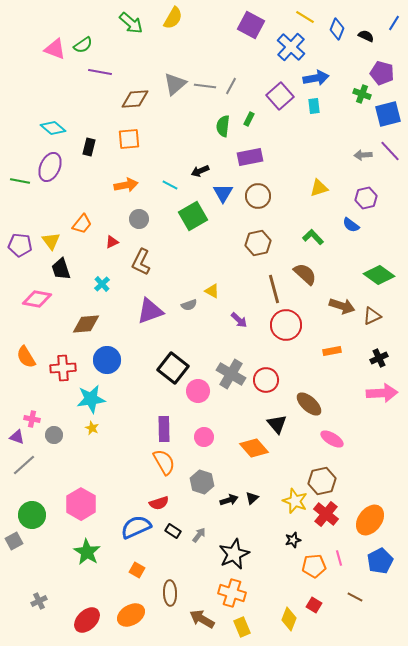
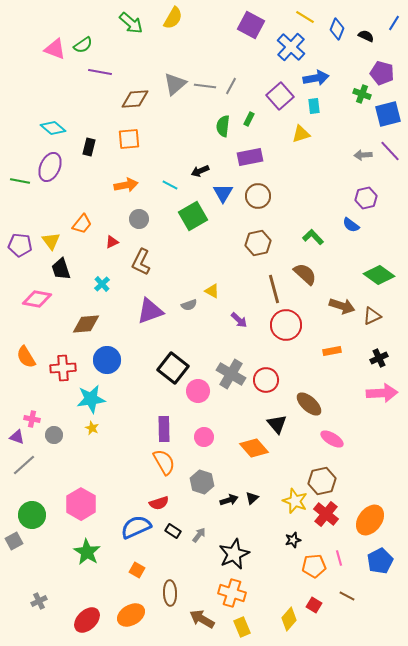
yellow triangle at (319, 188): moved 18 px left, 54 px up
brown line at (355, 597): moved 8 px left, 1 px up
yellow diamond at (289, 619): rotated 20 degrees clockwise
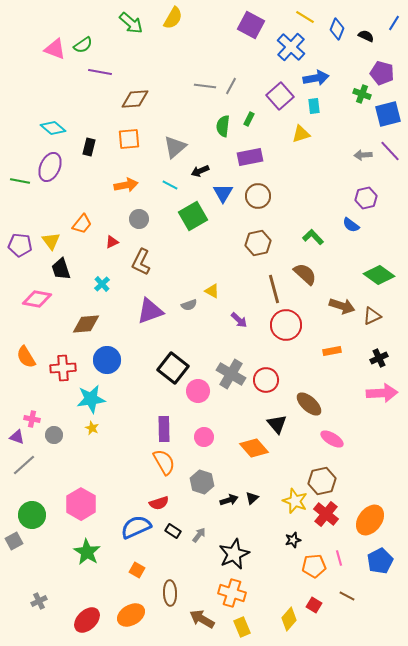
gray triangle at (175, 84): moved 63 px down
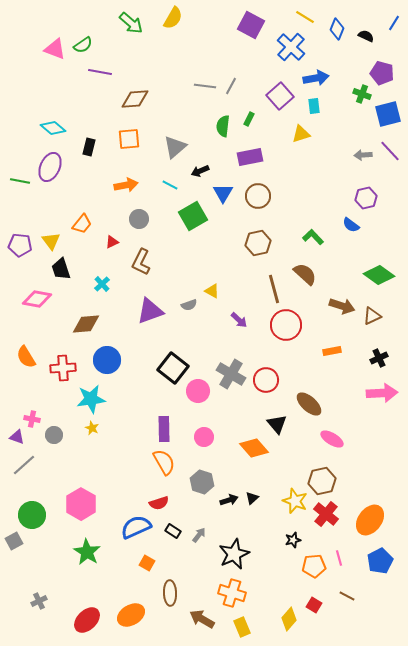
orange square at (137, 570): moved 10 px right, 7 px up
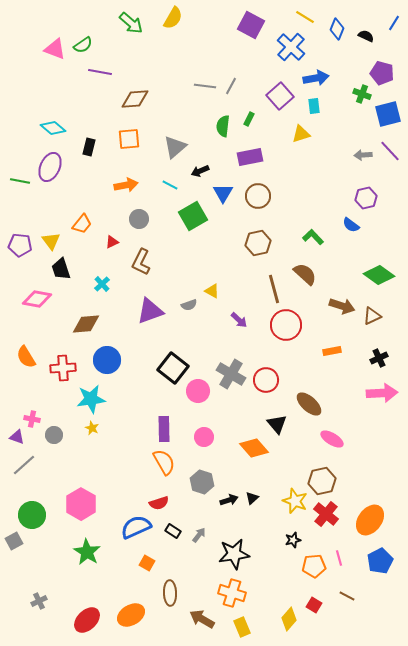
black star at (234, 554): rotated 16 degrees clockwise
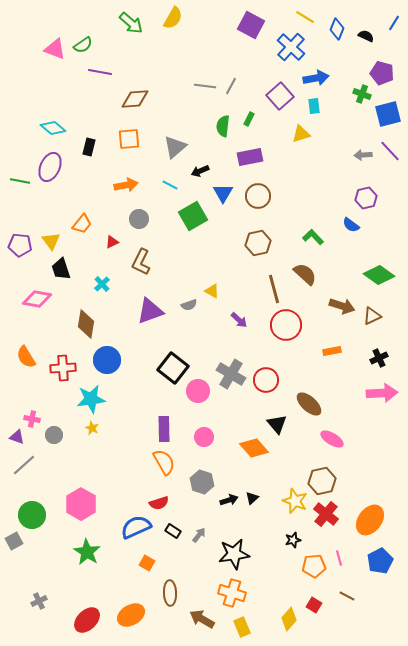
brown diamond at (86, 324): rotated 76 degrees counterclockwise
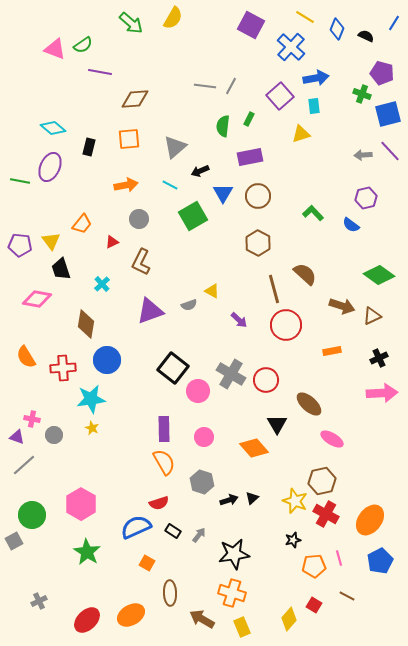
green L-shape at (313, 237): moved 24 px up
brown hexagon at (258, 243): rotated 20 degrees counterclockwise
black triangle at (277, 424): rotated 10 degrees clockwise
red cross at (326, 514): rotated 10 degrees counterclockwise
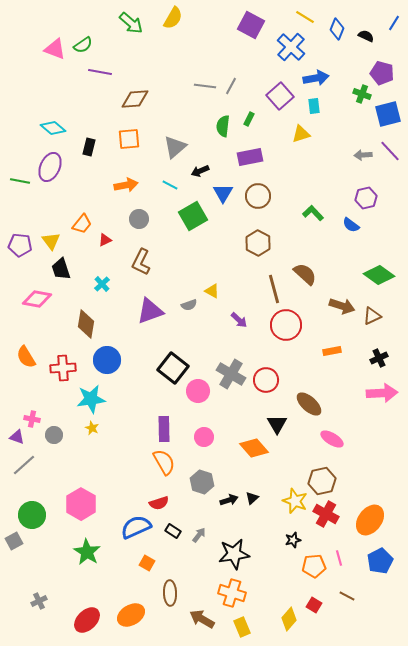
red triangle at (112, 242): moved 7 px left, 2 px up
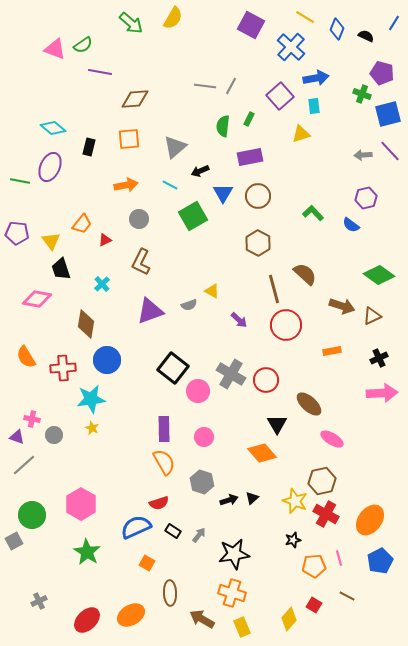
purple pentagon at (20, 245): moved 3 px left, 12 px up
orange diamond at (254, 448): moved 8 px right, 5 px down
